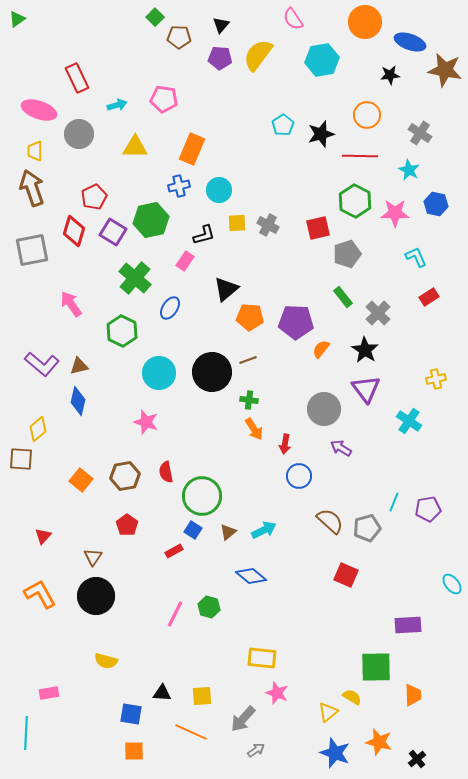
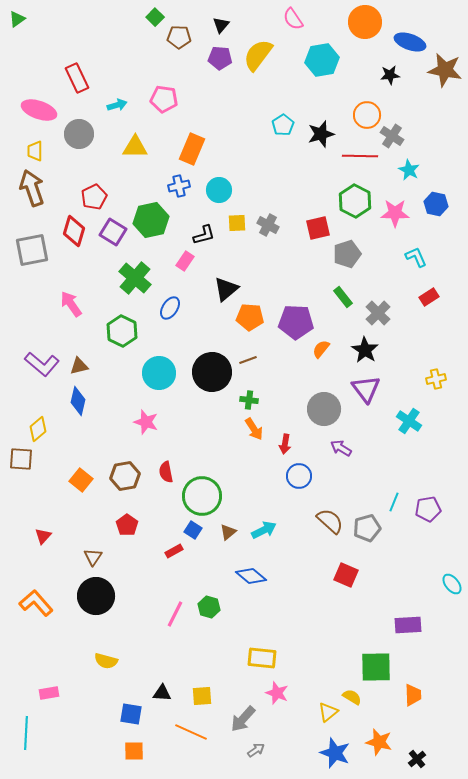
gray cross at (420, 133): moved 28 px left, 3 px down
orange L-shape at (40, 594): moved 4 px left, 9 px down; rotated 12 degrees counterclockwise
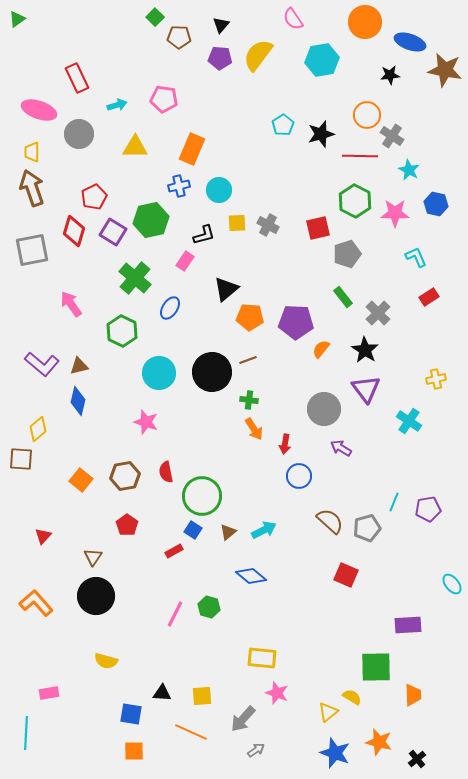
yellow trapezoid at (35, 151): moved 3 px left, 1 px down
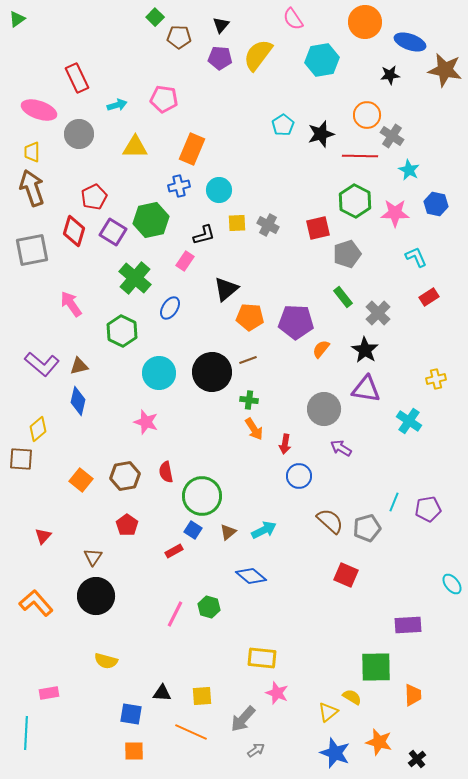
purple triangle at (366, 389): rotated 44 degrees counterclockwise
